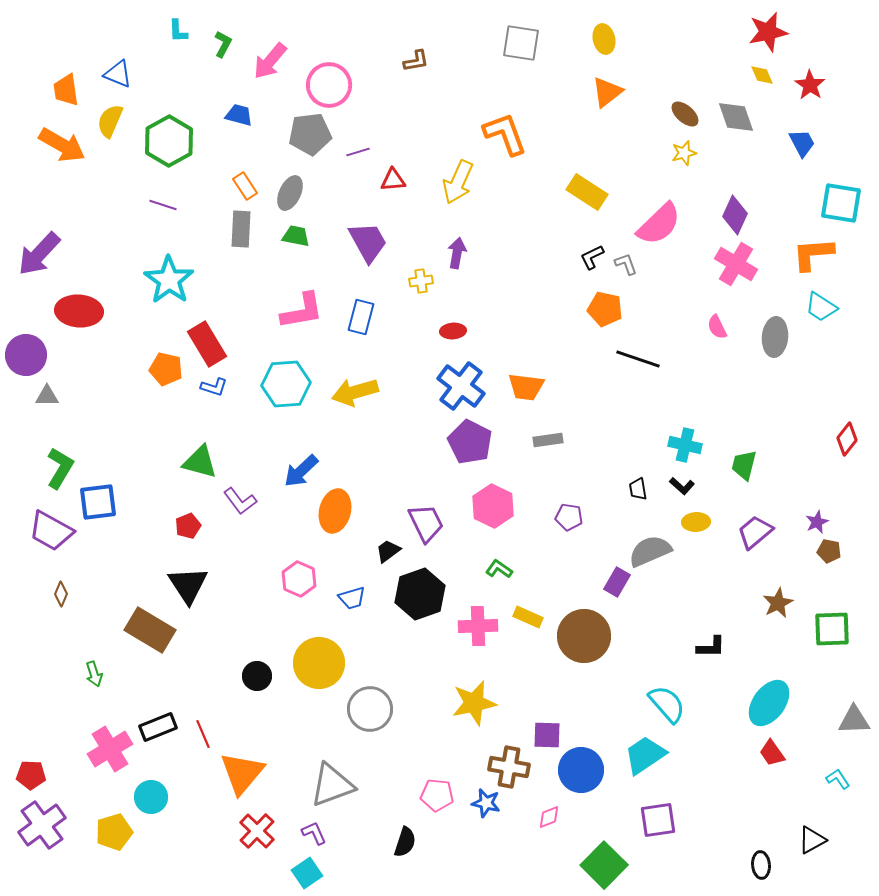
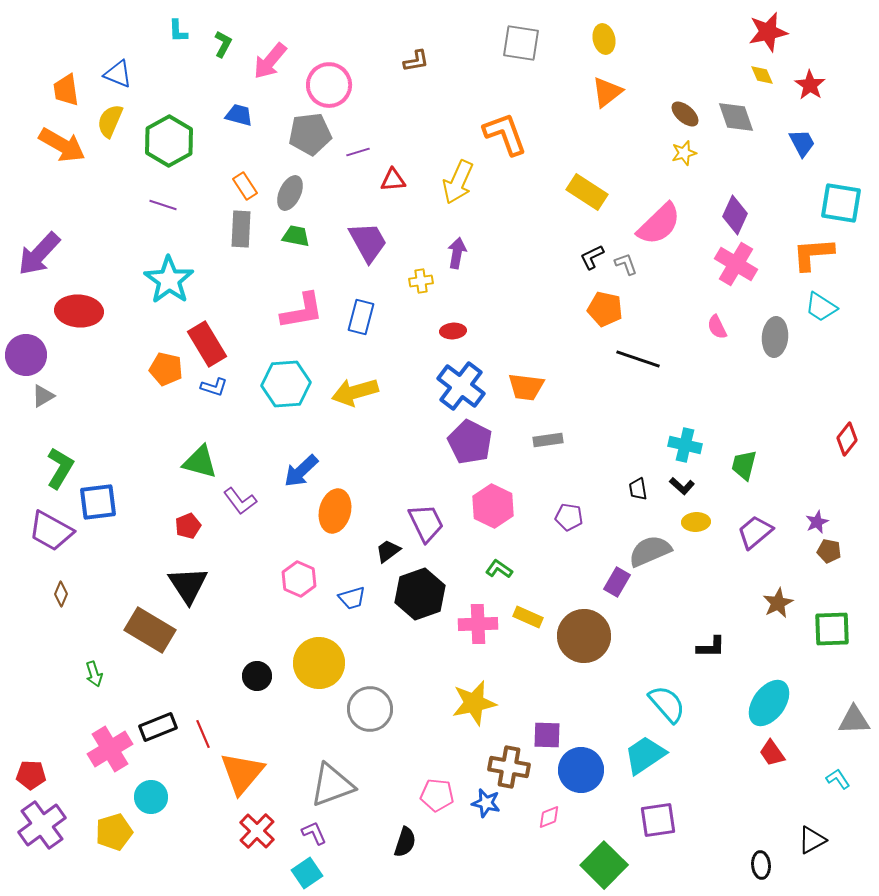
gray triangle at (47, 396): moved 4 px left; rotated 30 degrees counterclockwise
pink cross at (478, 626): moved 2 px up
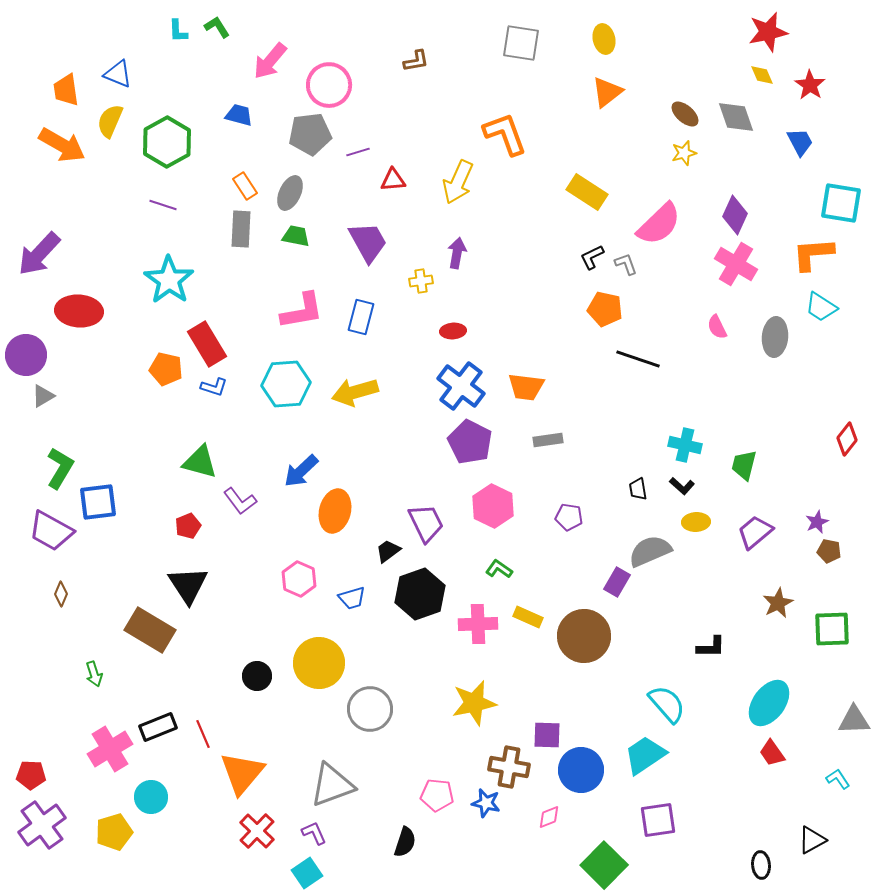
green L-shape at (223, 44): moved 6 px left, 17 px up; rotated 60 degrees counterclockwise
green hexagon at (169, 141): moved 2 px left, 1 px down
blue trapezoid at (802, 143): moved 2 px left, 1 px up
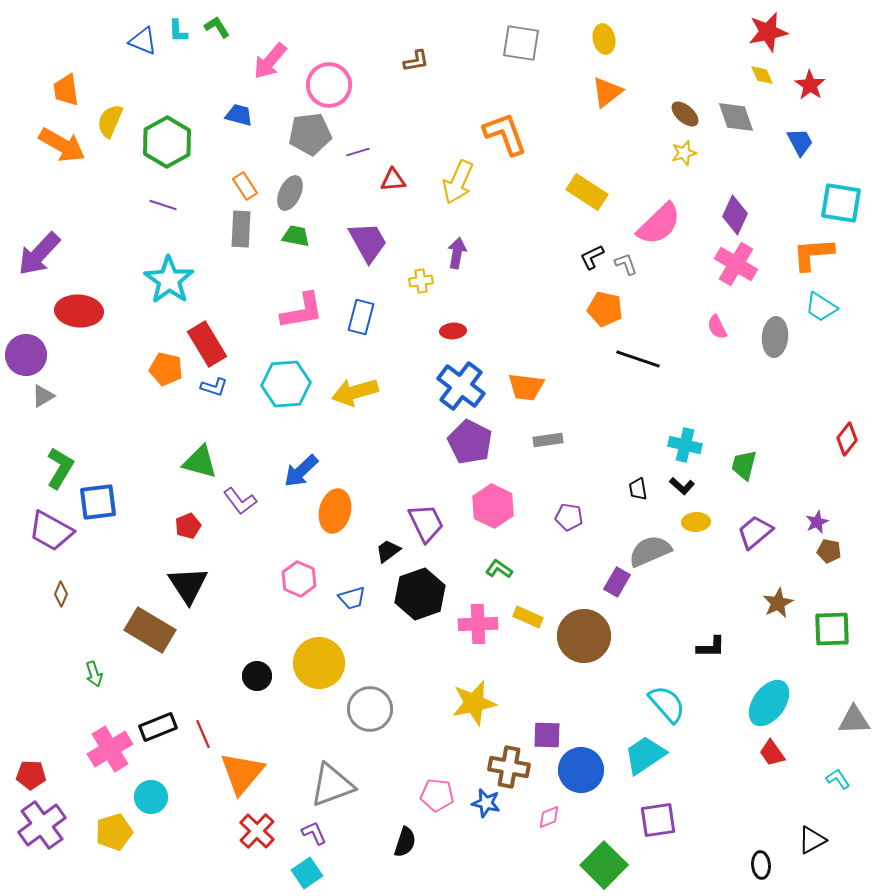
blue triangle at (118, 74): moved 25 px right, 33 px up
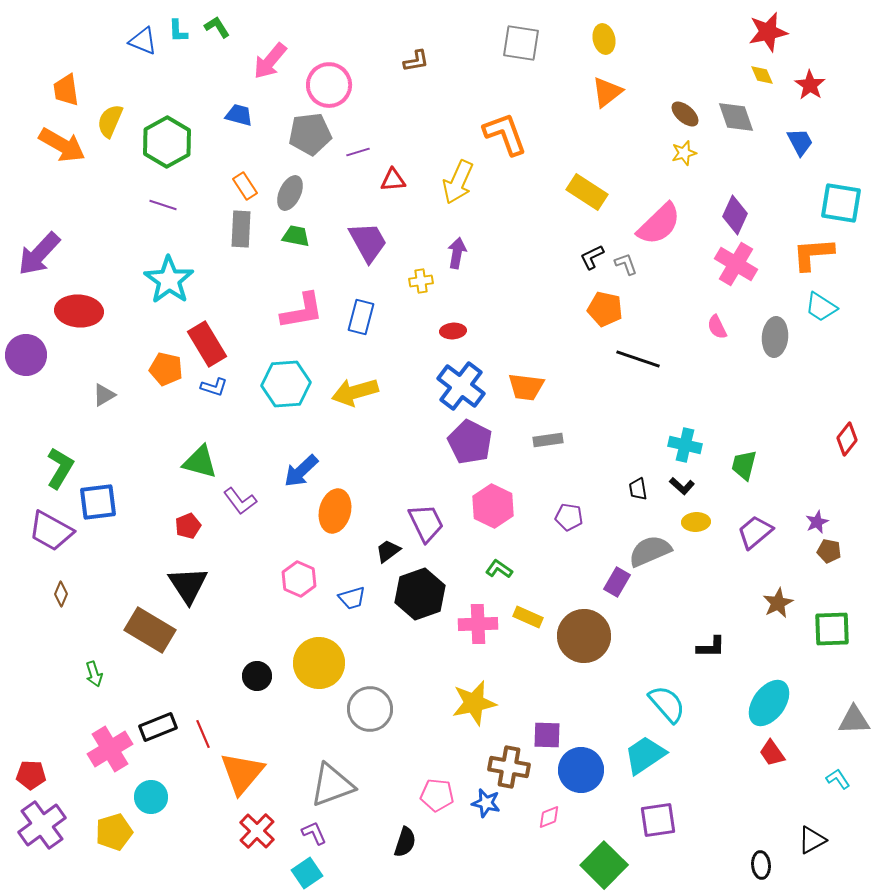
gray triangle at (43, 396): moved 61 px right, 1 px up
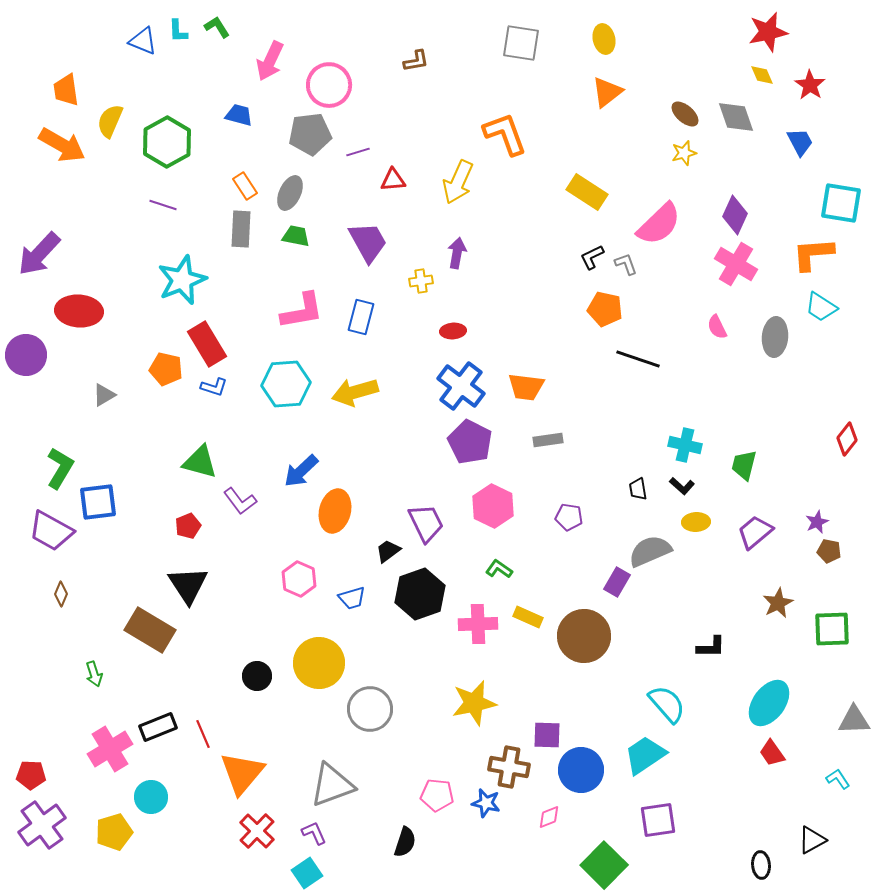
pink arrow at (270, 61): rotated 15 degrees counterclockwise
cyan star at (169, 280): moved 13 px right; rotated 15 degrees clockwise
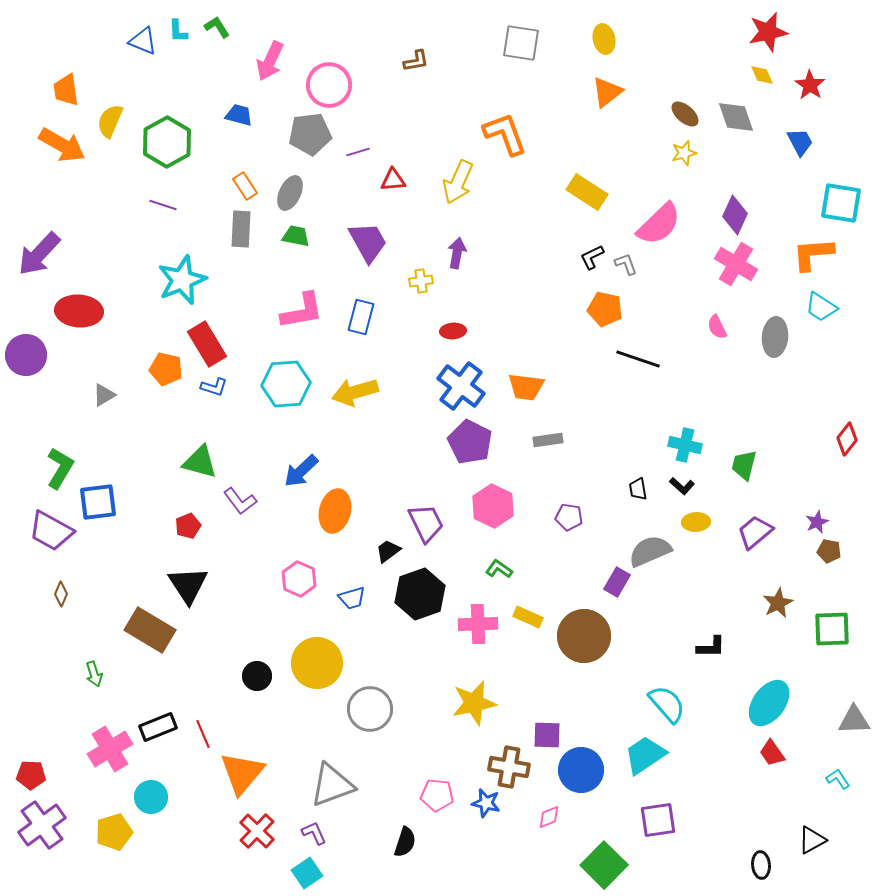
yellow circle at (319, 663): moved 2 px left
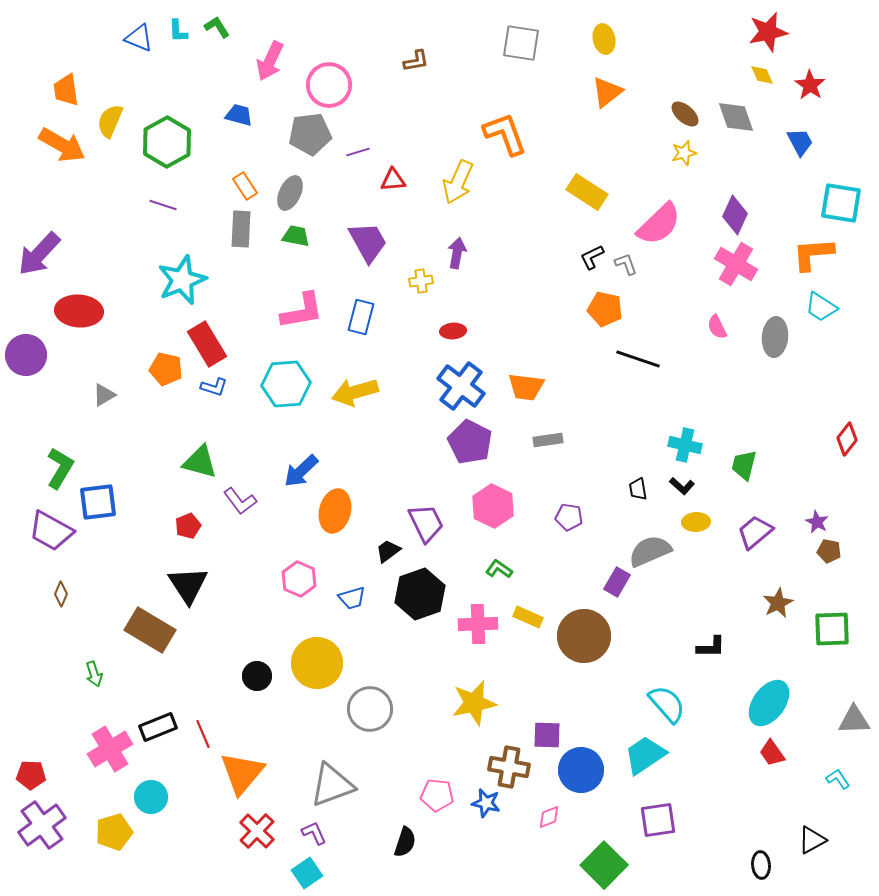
blue triangle at (143, 41): moved 4 px left, 3 px up
purple star at (817, 522): rotated 20 degrees counterclockwise
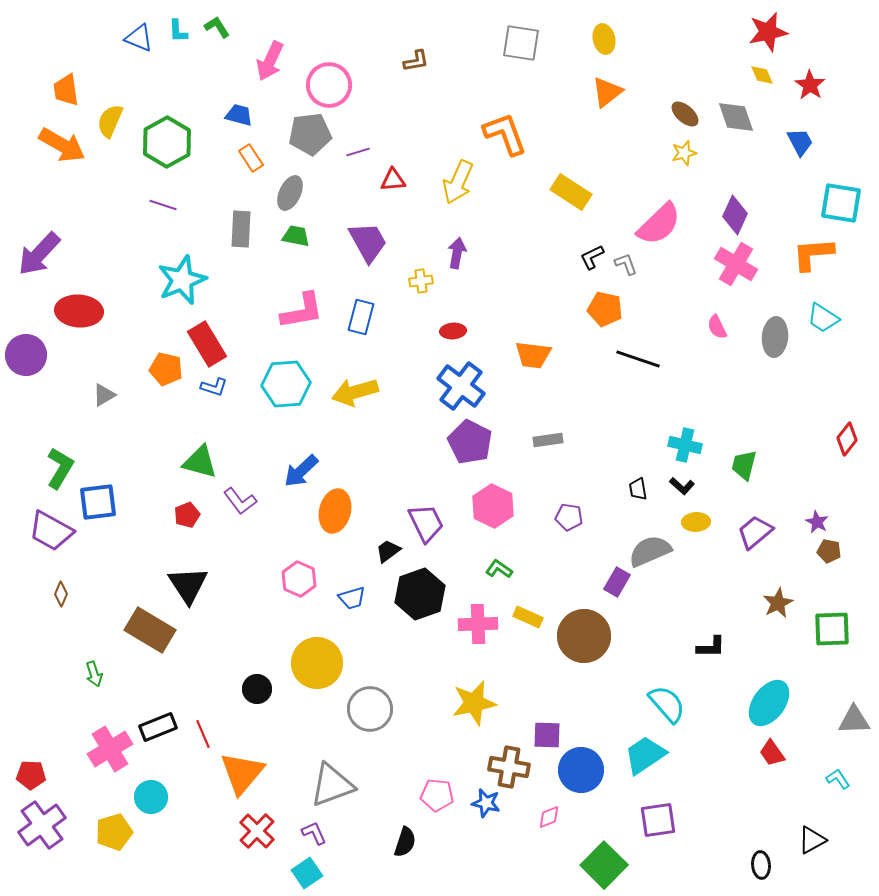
orange rectangle at (245, 186): moved 6 px right, 28 px up
yellow rectangle at (587, 192): moved 16 px left
cyan trapezoid at (821, 307): moved 2 px right, 11 px down
orange trapezoid at (526, 387): moved 7 px right, 32 px up
red pentagon at (188, 526): moved 1 px left, 11 px up
black circle at (257, 676): moved 13 px down
